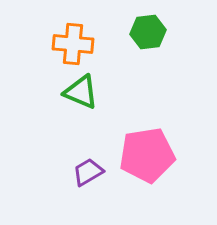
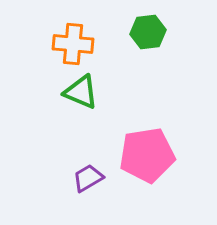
purple trapezoid: moved 6 px down
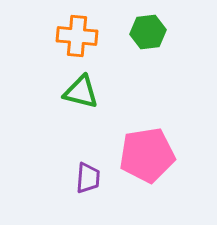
orange cross: moved 4 px right, 8 px up
green triangle: rotated 9 degrees counterclockwise
purple trapezoid: rotated 124 degrees clockwise
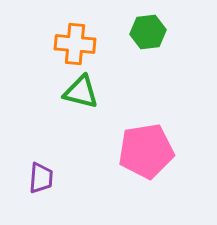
orange cross: moved 2 px left, 8 px down
pink pentagon: moved 1 px left, 4 px up
purple trapezoid: moved 47 px left
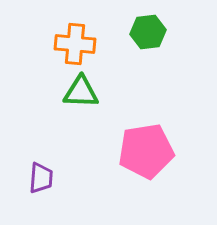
green triangle: rotated 12 degrees counterclockwise
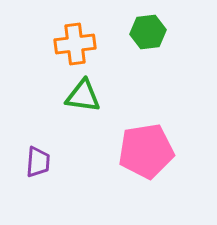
orange cross: rotated 12 degrees counterclockwise
green triangle: moved 2 px right, 4 px down; rotated 6 degrees clockwise
purple trapezoid: moved 3 px left, 16 px up
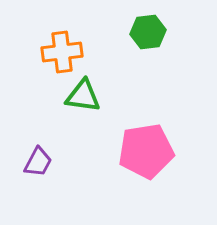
orange cross: moved 13 px left, 8 px down
purple trapezoid: rotated 24 degrees clockwise
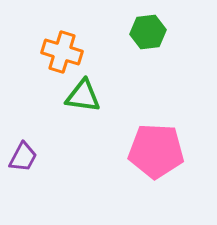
orange cross: rotated 24 degrees clockwise
pink pentagon: moved 10 px right; rotated 12 degrees clockwise
purple trapezoid: moved 15 px left, 5 px up
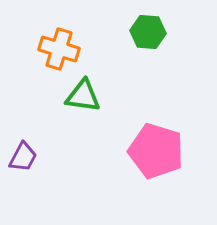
green hexagon: rotated 12 degrees clockwise
orange cross: moved 3 px left, 3 px up
pink pentagon: rotated 14 degrees clockwise
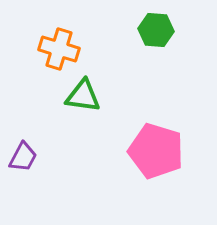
green hexagon: moved 8 px right, 2 px up
